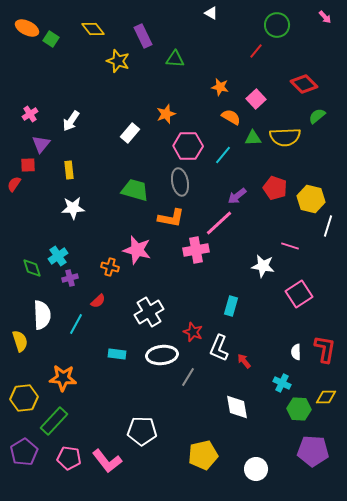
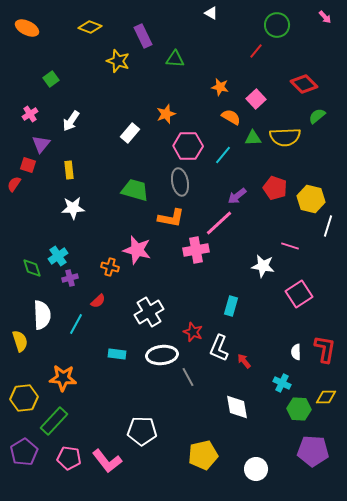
yellow diamond at (93, 29): moved 3 px left, 2 px up; rotated 30 degrees counterclockwise
green square at (51, 39): moved 40 px down; rotated 21 degrees clockwise
red square at (28, 165): rotated 21 degrees clockwise
gray line at (188, 377): rotated 60 degrees counterclockwise
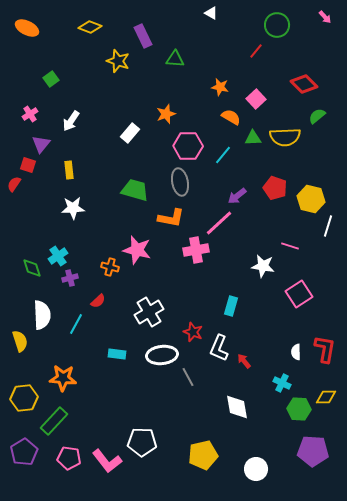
white pentagon at (142, 431): moved 11 px down
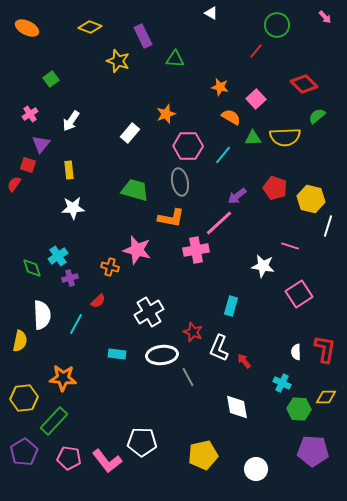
yellow semicircle at (20, 341): rotated 30 degrees clockwise
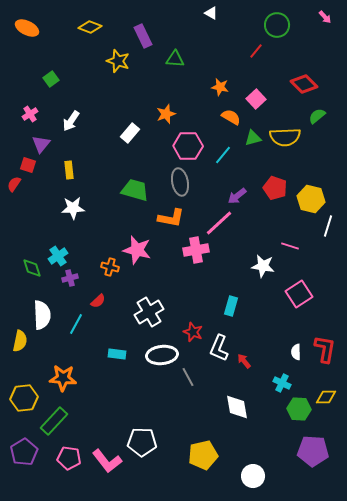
green triangle at (253, 138): rotated 12 degrees counterclockwise
white circle at (256, 469): moved 3 px left, 7 px down
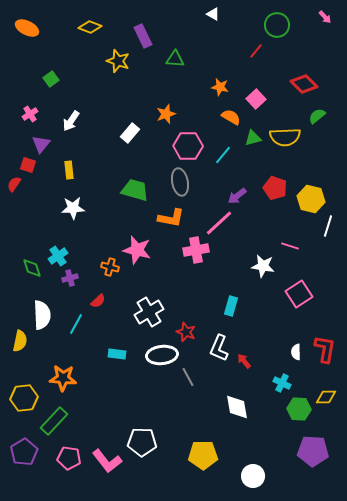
white triangle at (211, 13): moved 2 px right, 1 px down
red star at (193, 332): moved 7 px left
yellow pentagon at (203, 455): rotated 12 degrees clockwise
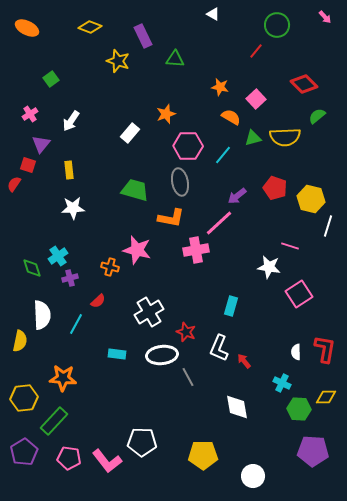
white star at (263, 266): moved 6 px right, 1 px down
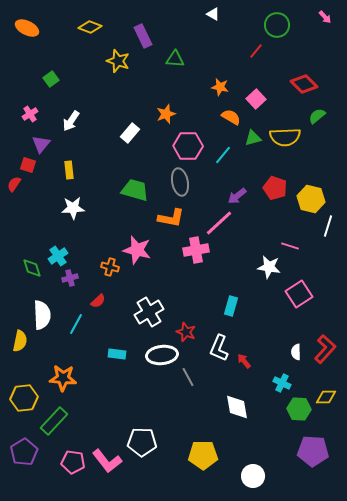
red L-shape at (325, 349): rotated 32 degrees clockwise
pink pentagon at (69, 458): moved 4 px right, 4 px down
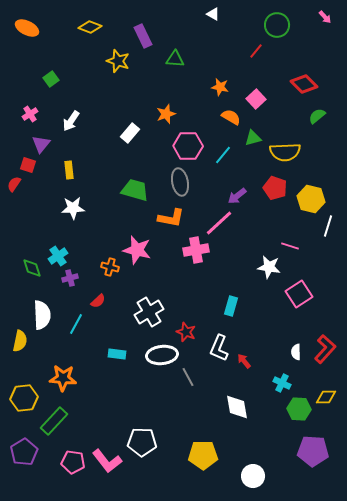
yellow semicircle at (285, 137): moved 15 px down
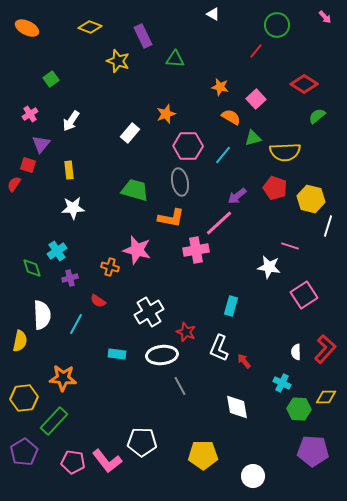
red diamond at (304, 84): rotated 12 degrees counterclockwise
cyan cross at (58, 256): moved 1 px left, 5 px up
pink square at (299, 294): moved 5 px right, 1 px down
red semicircle at (98, 301): rotated 77 degrees clockwise
gray line at (188, 377): moved 8 px left, 9 px down
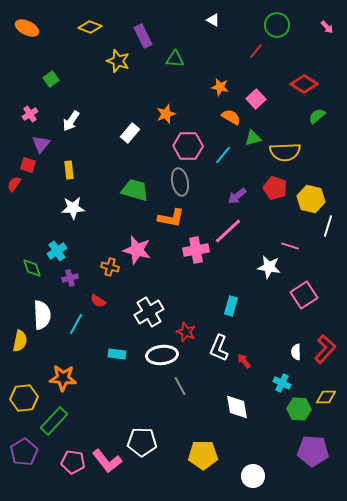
white triangle at (213, 14): moved 6 px down
pink arrow at (325, 17): moved 2 px right, 10 px down
pink line at (219, 223): moved 9 px right, 8 px down
